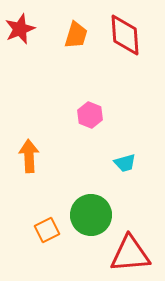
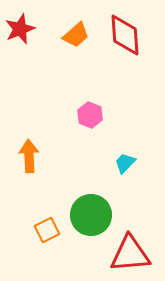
orange trapezoid: rotated 32 degrees clockwise
cyan trapezoid: rotated 150 degrees clockwise
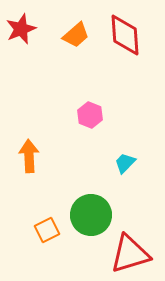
red star: moved 1 px right
red triangle: rotated 12 degrees counterclockwise
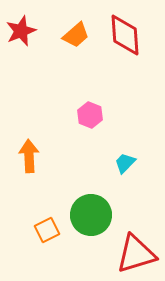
red star: moved 2 px down
red triangle: moved 6 px right
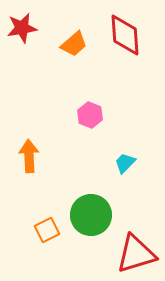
red star: moved 1 px right, 3 px up; rotated 12 degrees clockwise
orange trapezoid: moved 2 px left, 9 px down
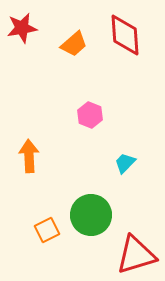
red triangle: moved 1 px down
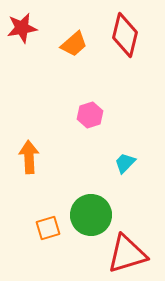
red diamond: rotated 18 degrees clockwise
pink hexagon: rotated 20 degrees clockwise
orange arrow: moved 1 px down
orange square: moved 1 px right, 2 px up; rotated 10 degrees clockwise
red triangle: moved 9 px left, 1 px up
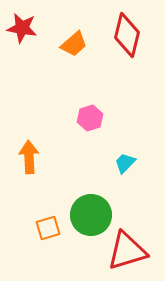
red star: rotated 20 degrees clockwise
red diamond: moved 2 px right
pink hexagon: moved 3 px down
red triangle: moved 3 px up
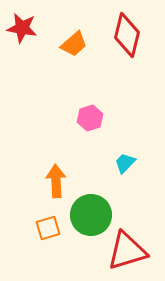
orange arrow: moved 27 px right, 24 px down
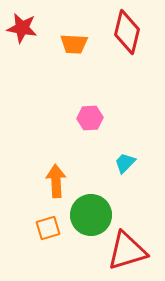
red diamond: moved 3 px up
orange trapezoid: rotated 44 degrees clockwise
pink hexagon: rotated 15 degrees clockwise
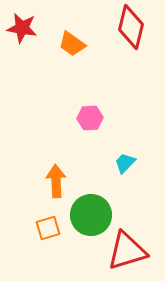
red diamond: moved 4 px right, 5 px up
orange trapezoid: moved 2 px left; rotated 32 degrees clockwise
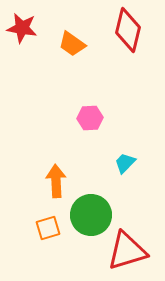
red diamond: moved 3 px left, 3 px down
